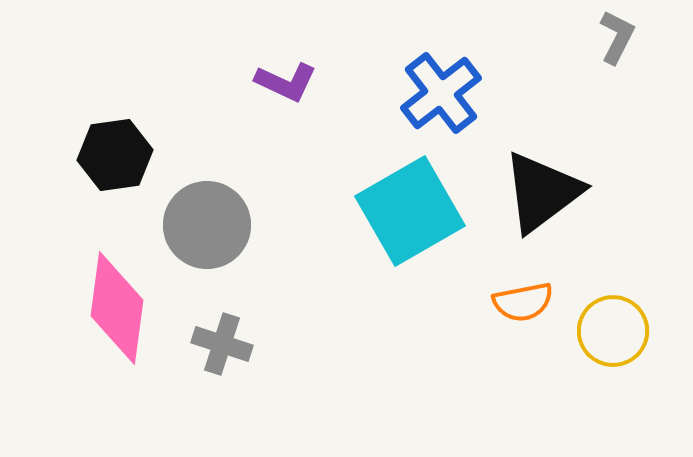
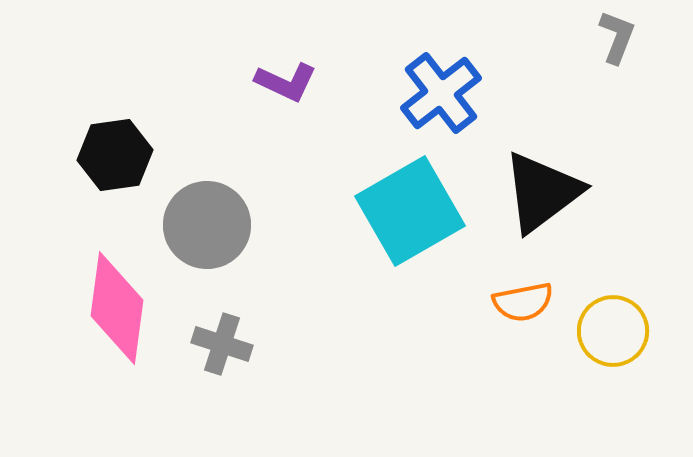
gray L-shape: rotated 6 degrees counterclockwise
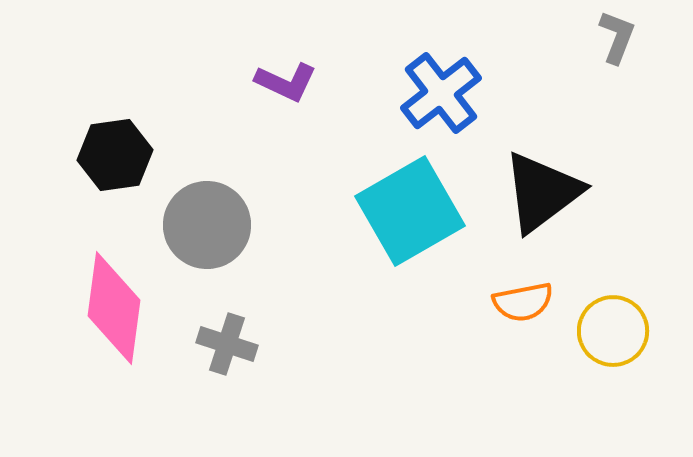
pink diamond: moved 3 px left
gray cross: moved 5 px right
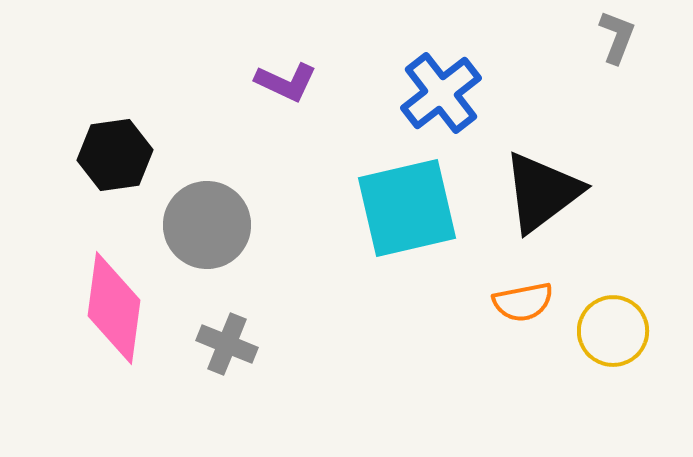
cyan square: moved 3 px left, 3 px up; rotated 17 degrees clockwise
gray cross: rotated 4 degrees clockwise
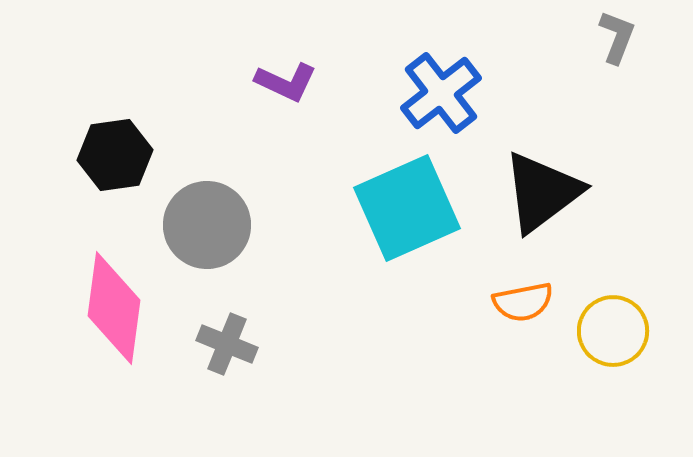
cyan square: rotated 11 degrees counterclockwise
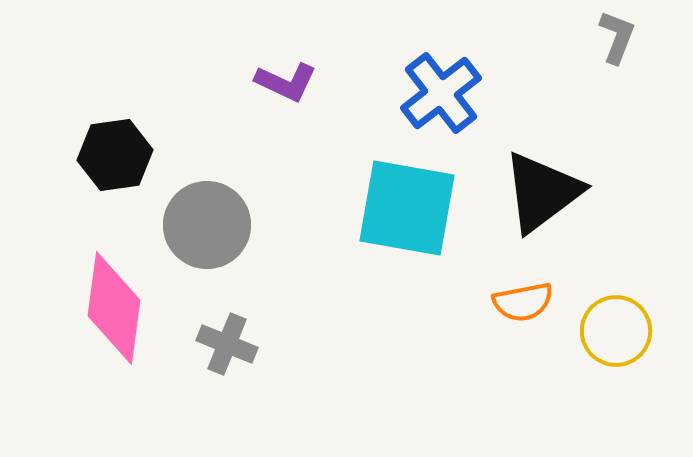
cyan square: rotated 34 degrees clockwise
yellow circle: moved 3 px right
